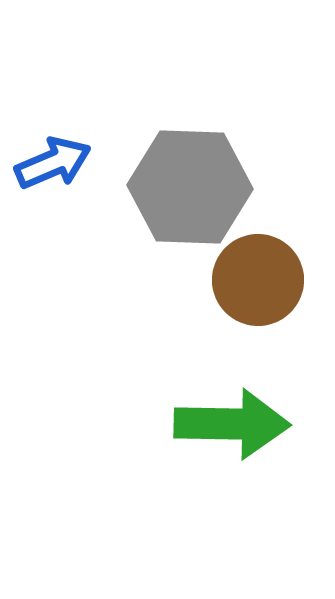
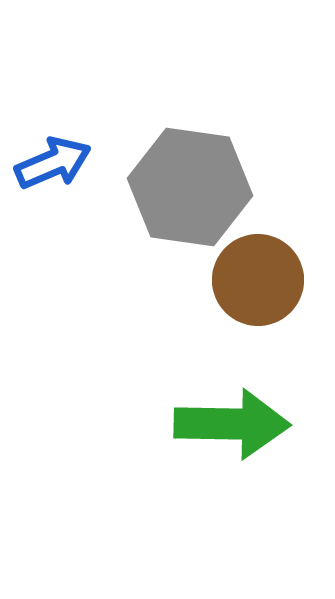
gray hexagon: rotated 6 degrees clockwise
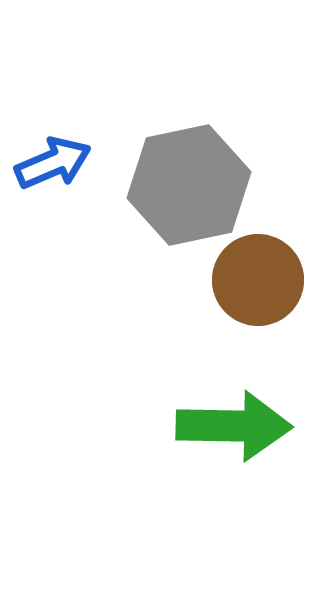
gray hexagon: moved 1 px left, 2 px up; rotated 20 degrees counterclockwise
green arrow: moved 2 px right, 2 px down
